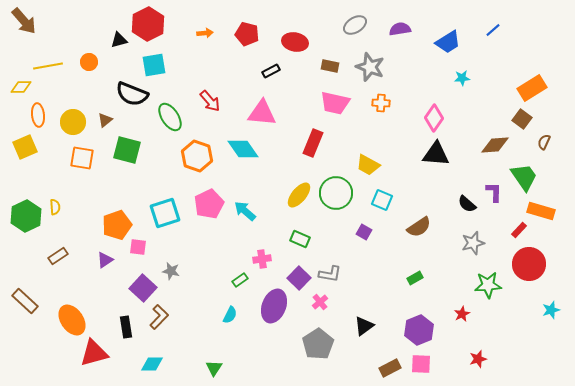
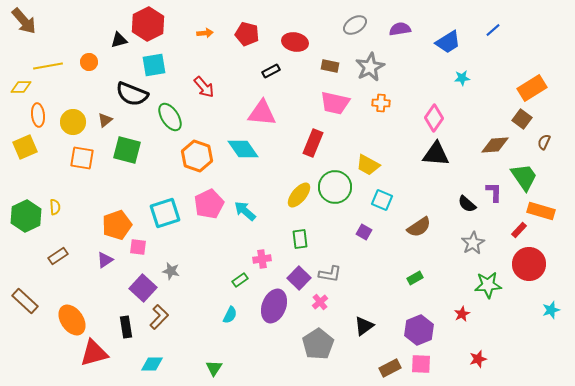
gray star at (370, 67): rotated 24 degrees clockwise
red arrow at (210, 101): moved 6 px left, 14 px up
green circle at (336, 193): moved 1 px left, 6 px up
green rectangle at (300, 239): rotated 60 degrees clockwise
gray star at (473, 243): rotated 15 degrees counterclockwise
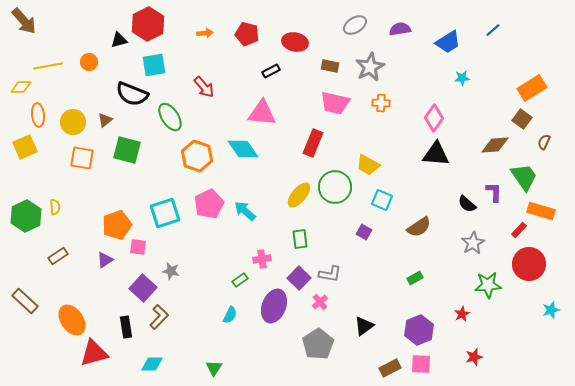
red star at (478, 359): moved 4 px left, 2 px up
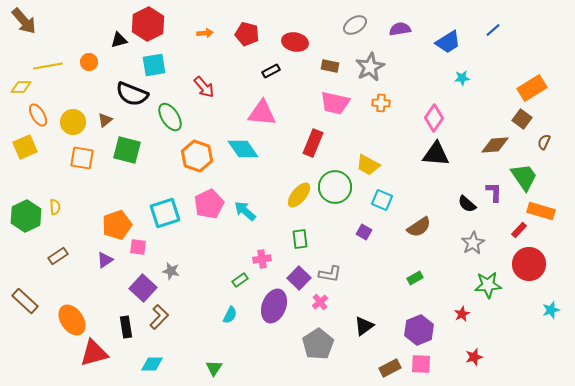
orange ellipse at (38, 115): rotated 25 degrees counterclockwise
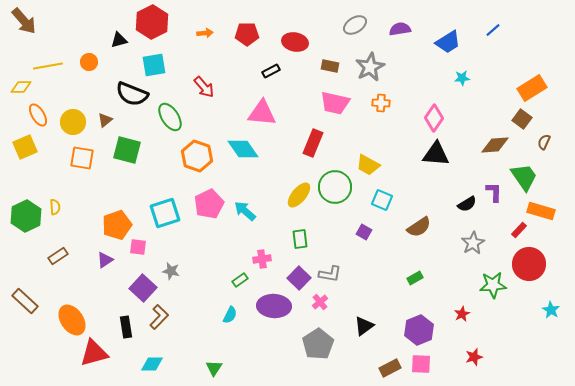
red hexagon at (148, 24): moved 4 px right, 2 px up
red pentagon at (247, 34): rotated 15 degrees counterclockwise
black semicircle at (467, 204): rotated 72 degrees counterclockwise
green star at (488, 285): moved 5 px right
purple ellipse at (274, 306): rotated 72 degrees clockwise
cyan star at (551, 310): rotated 24 degrees counterclockwise
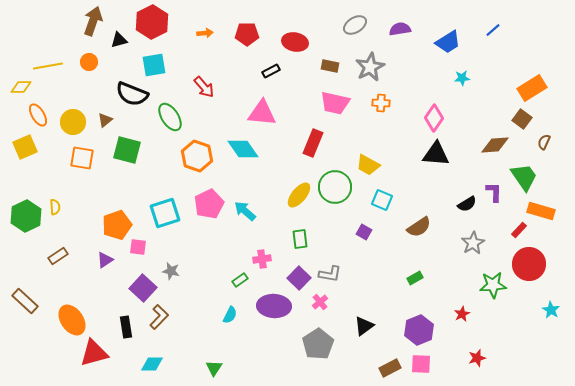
brown arrow at (24, 21): moved 69 px right; rotated 120 degrees counterclockwise
red star at (474, 357): moved 3 px right, 1 px down
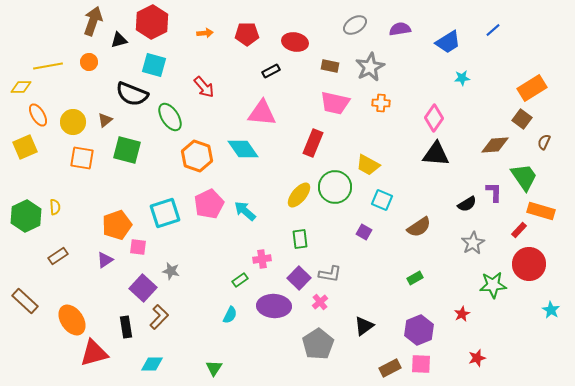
cyan square at (154, 65): rotated 25 degrees clockwise
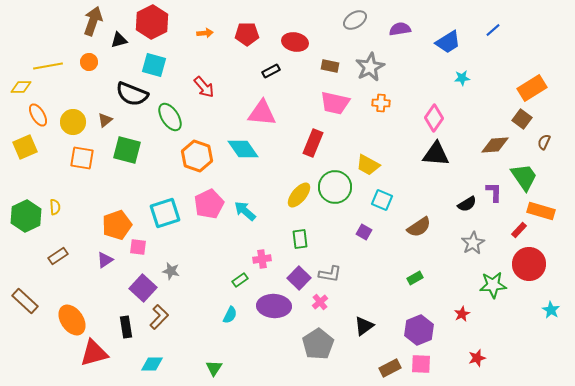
gray ellipse at (355, 25): moved 5 px up
